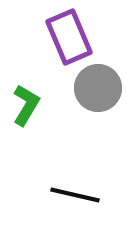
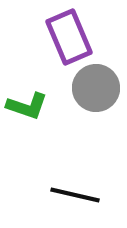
gray circle: moved 2 px left
green L-shape: moved 1 px right, 1 px down; rotated 78 degrees clockwise
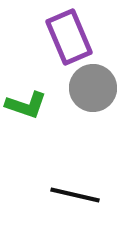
gray circle: moved 3 px left
green L-shape: moved 1 px left, 1 px up
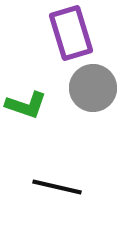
purple rectangle: moved 2 px right, 4 px up; rotated 6 degrees clockwise
black line: moved 18 px left, 8 px up
